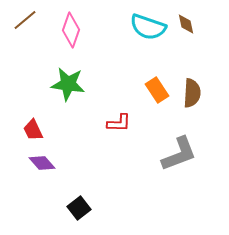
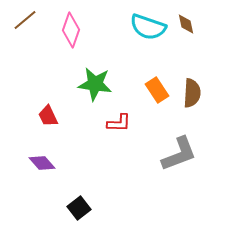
green star: moved 27 px right
red trapezoid: moved 15 px right, 14 px up
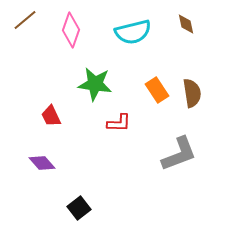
cyan semicircle: moved 15 px left, 5 px down; rotated 33 degrees counterclockwise
brown semicircle: rotated 12 degrees counterclockwise
red trapezoid: moved 3 px right
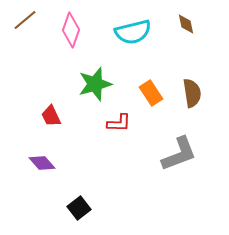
green star: rotated 24 degrees counterclockwise
orange rectangle: moved 6 px left, 3 px down
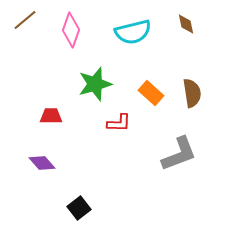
orange rectangle: rotated 15 degrees counterclockwise
red trapezoid: rotated 115 degrees clockwise
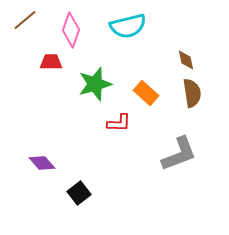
brown diamond: moved 36 px down
cyan semicircle: moved 5 px left, 6 px up
orange rectangle: moved 5 px left
red trapezoid: moved 54 px up
black square: moved 15 px up
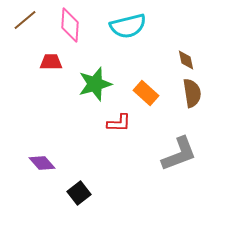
pink diamond: moved 1 px left, 5 px up; rotated 16 degrees counterclockwise
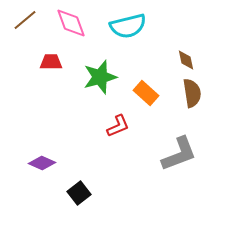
pink diamond: moved 1 px right, 2 px up; rotated 24 degrees counterclockwise
green star: moved 5 px right, 7 px up
red L-shape: moved 1 px left, 3 px down; rotated 25 degrees counterclockwise
purple diamond: rotated 24 degrees counterclockwise
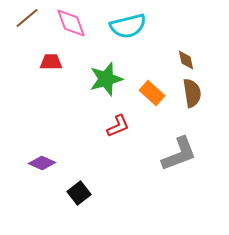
brown line: moved 2 px right, 2 px up
green star: moved 6 px right, 2 px down
orange rectangle: moved 6 px right
